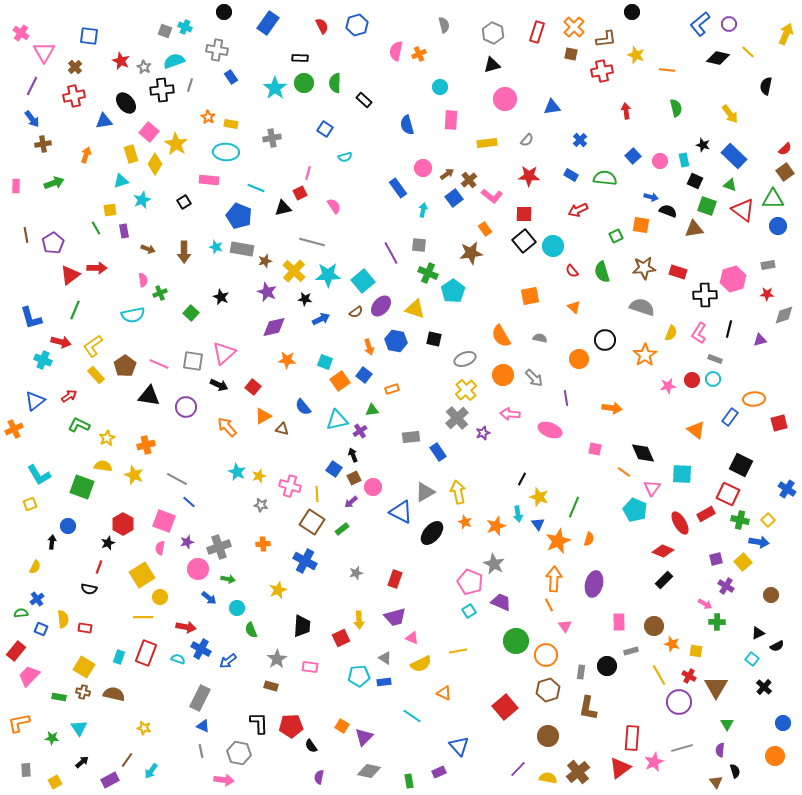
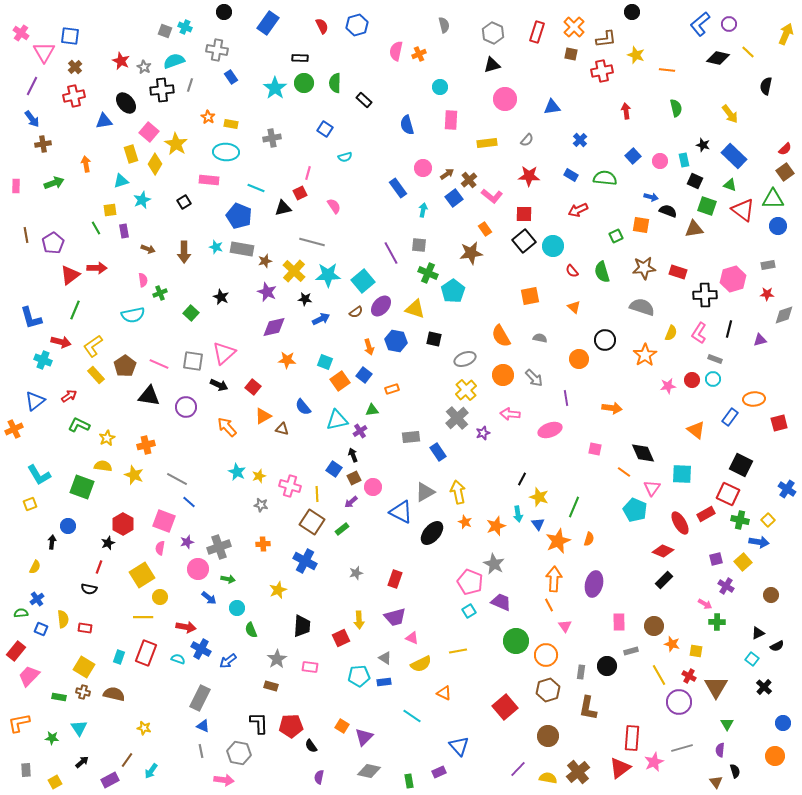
blue square at (89, 36): moved 19 px left
orange arrow at (86, 155): moved 9 px down; rotated 28 degrees counterclockwise
pink ellipse at (550, 430): rotated 40 degrees counterclockwise
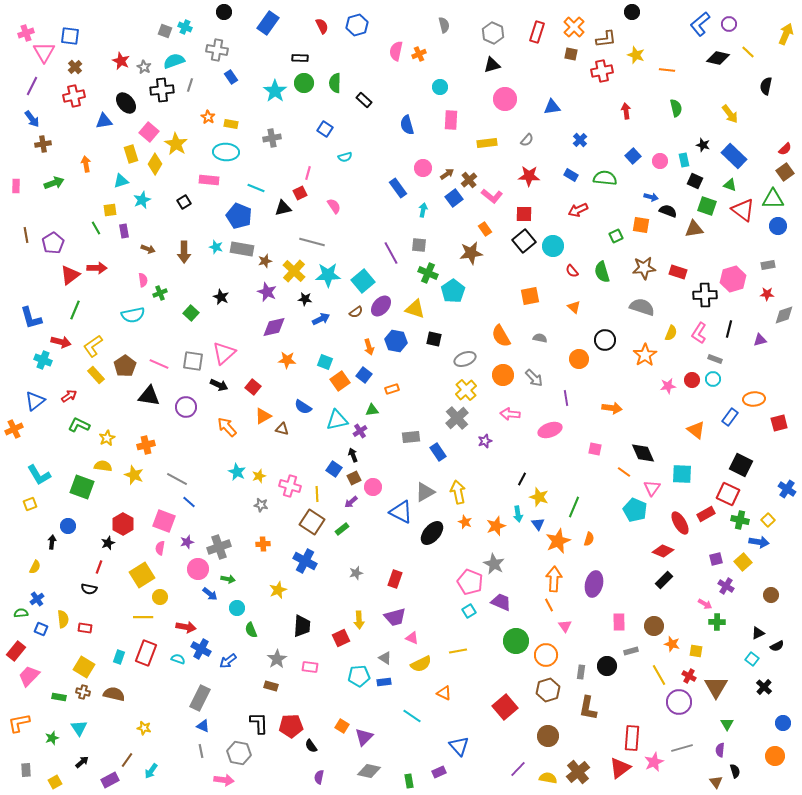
pink cross at (21, 33): moved 5 px right; rotated 35 degrees clockwise
cyan star at (275, 88): moved 3 px down
blue semicircle at (303, 407): rotated 18 degrees counterclockwise
purple star at (483, 433): moved 2 px right, 8 px down
blue arrow at (209, 598): moved 1 px right, 4 px up
green star at (52, 738): rotated 24 degrees counterclockwise
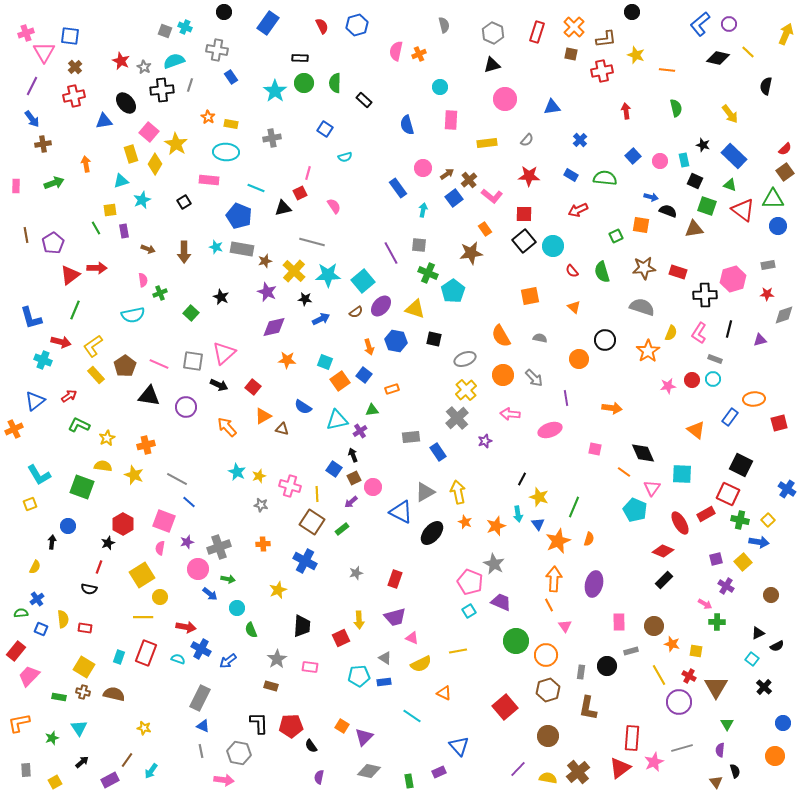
orange star at (645, 355): moved 3 px right, 4 px up
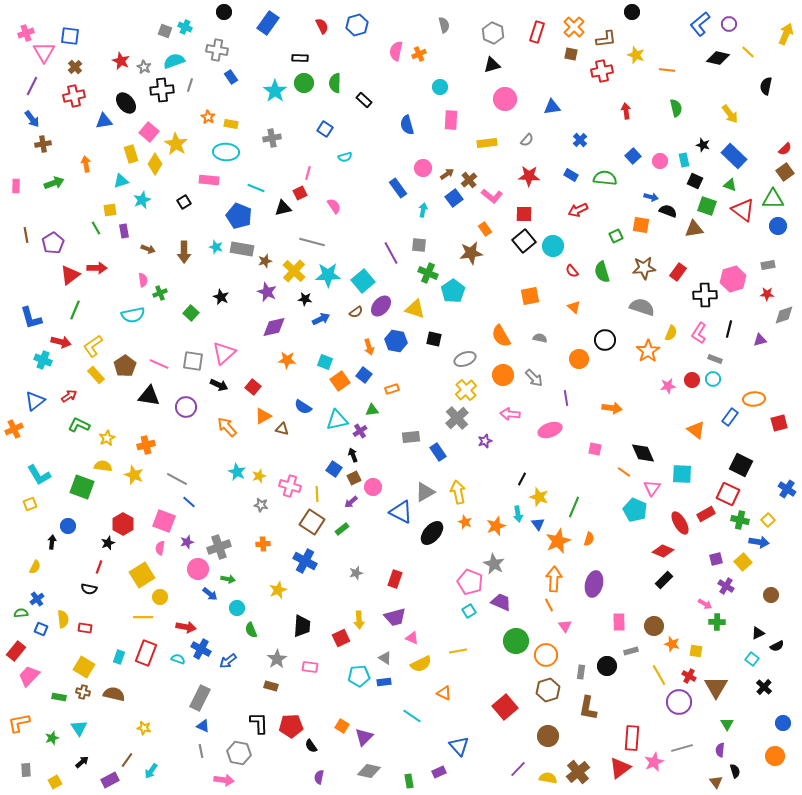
red rectangle at (678, 272): rotated 72 degrees counterclockwise
